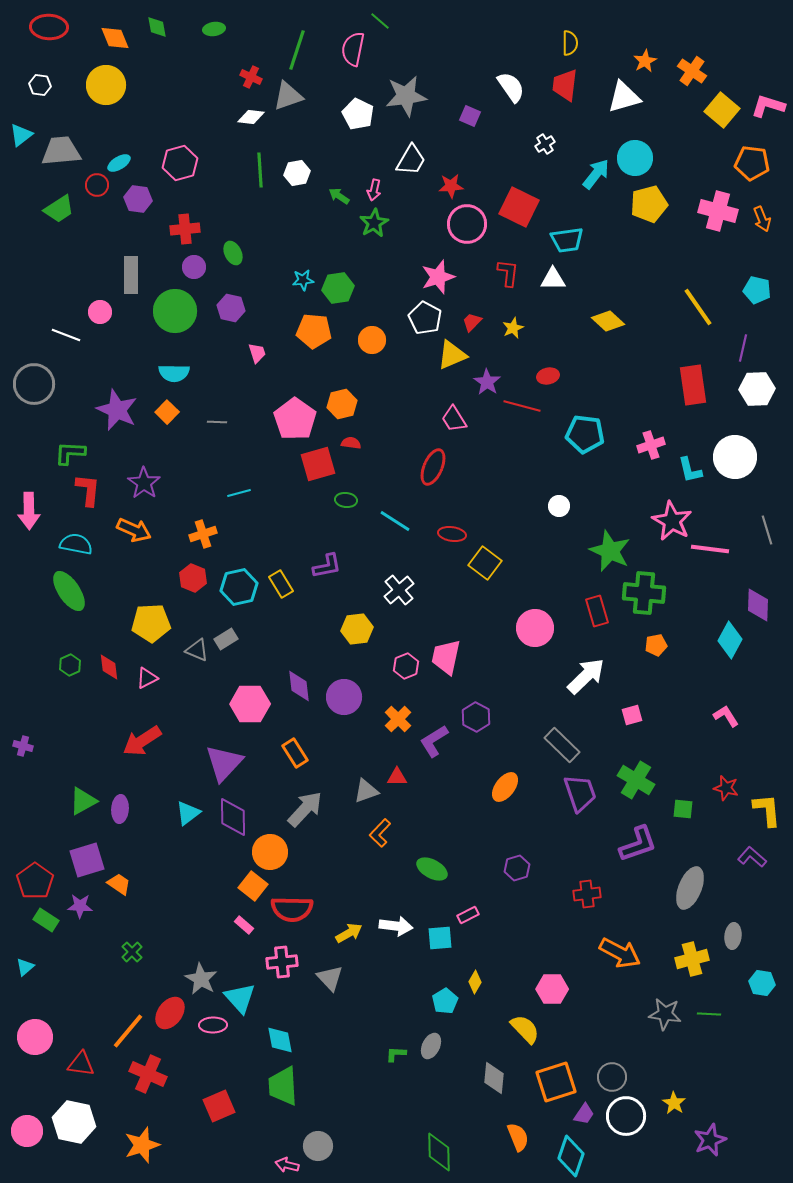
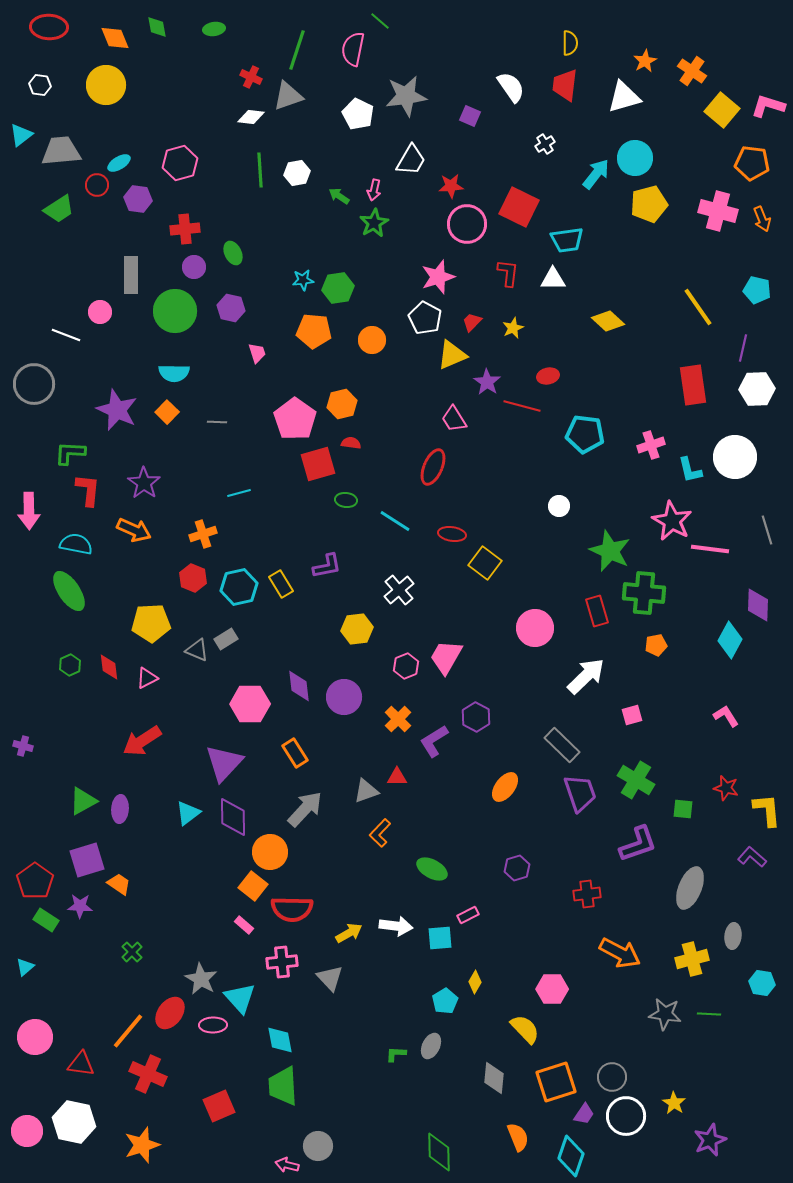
pink trapezoid at (446, 657): rotated 18 degrees clockwise
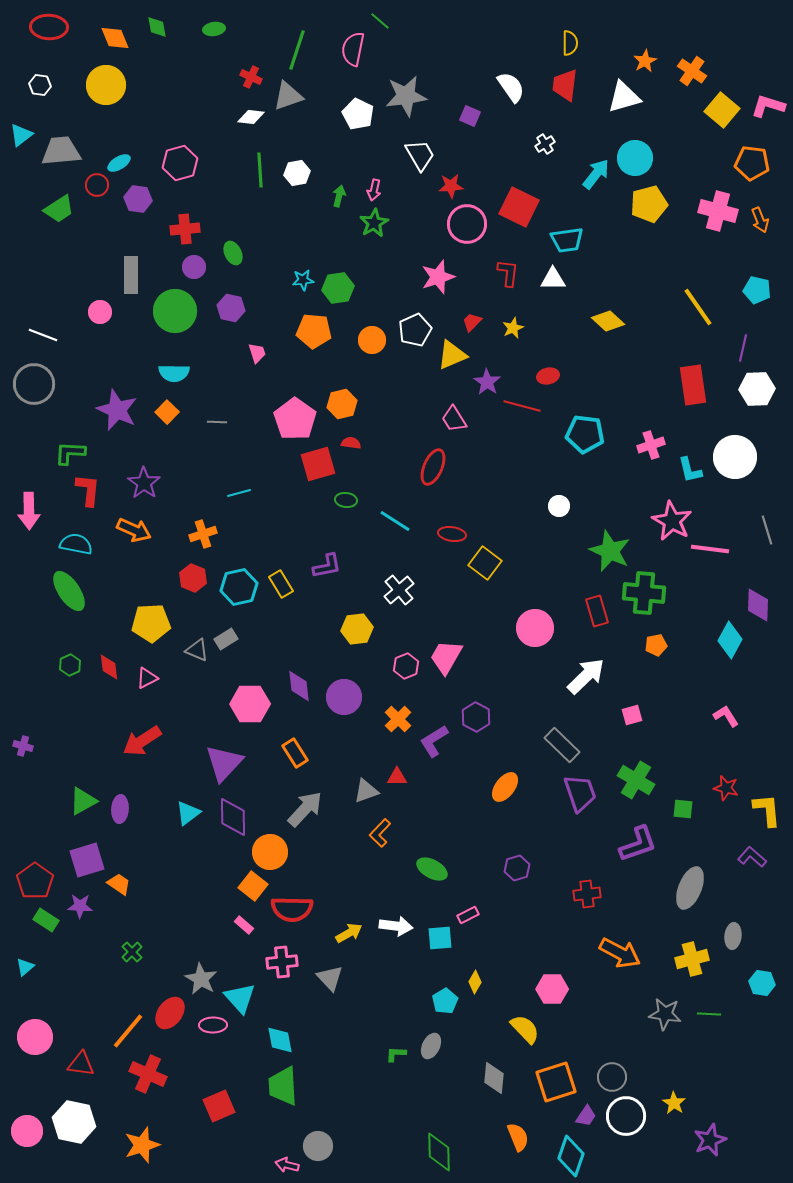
white trapezoid at (411, 160): moved 9 px right, 5 px up; rotated 60 degrees counterclockwise
green arrow at (339, 196): rotated 70 degrees clockwise
orange arrow at (762, 219): moved 2 px left, 1 px down
white pentagon at (425, 318): moved 10 px left, 12 px down; rotated 20 degrees clockwise
white line at (66, 335): moved 23 px left
purple trapezoid at (584, 1114): moved 2 px right, 2 px down
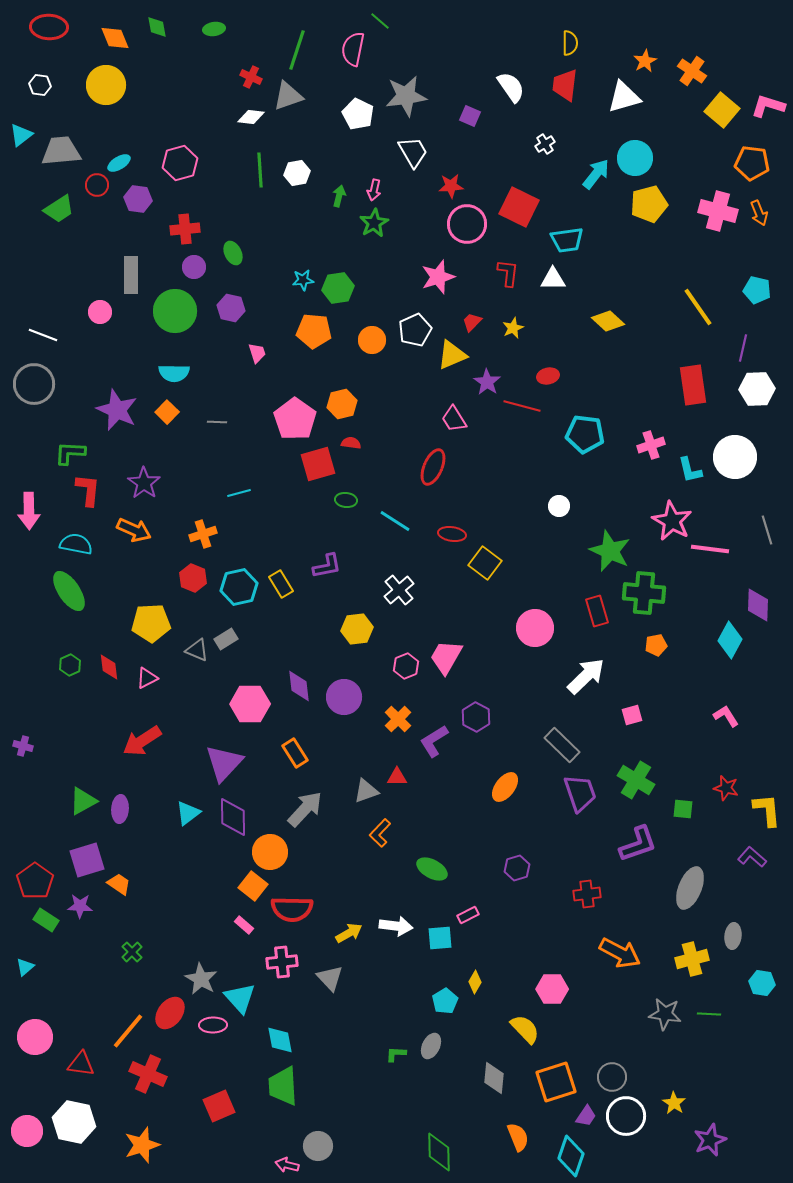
white trapezoid at (420, 155): moved 7 px left, 3 px up
orange arrow at (760, 220): moved 1 px left, 7 px up
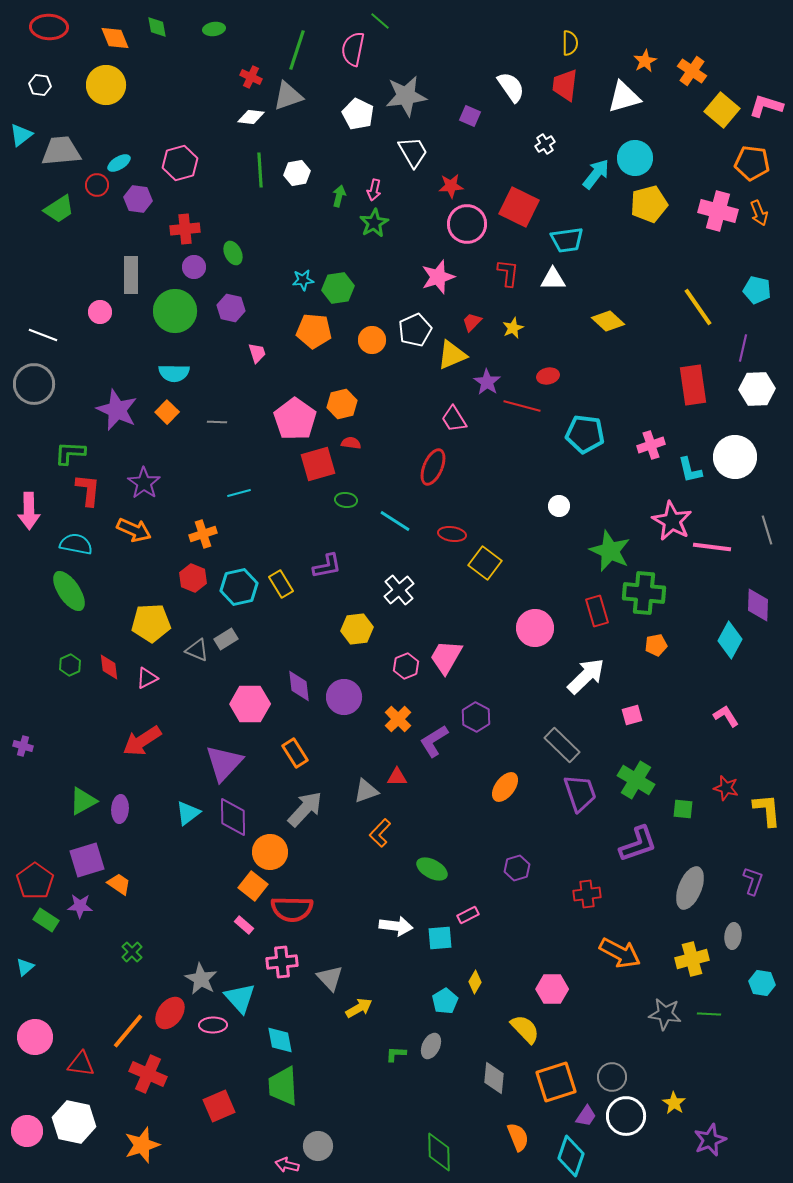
pink L-shape at (768, 106): moved 2 px left
pink line at (710, 549): moved 2 px right, 2 px up
purple L-shape at (752, 857): moved 1 px right, 24 px down; rotated 68 degrees clockwise
yellow arrow at (349, 933): moved 10 px right, 75 px down
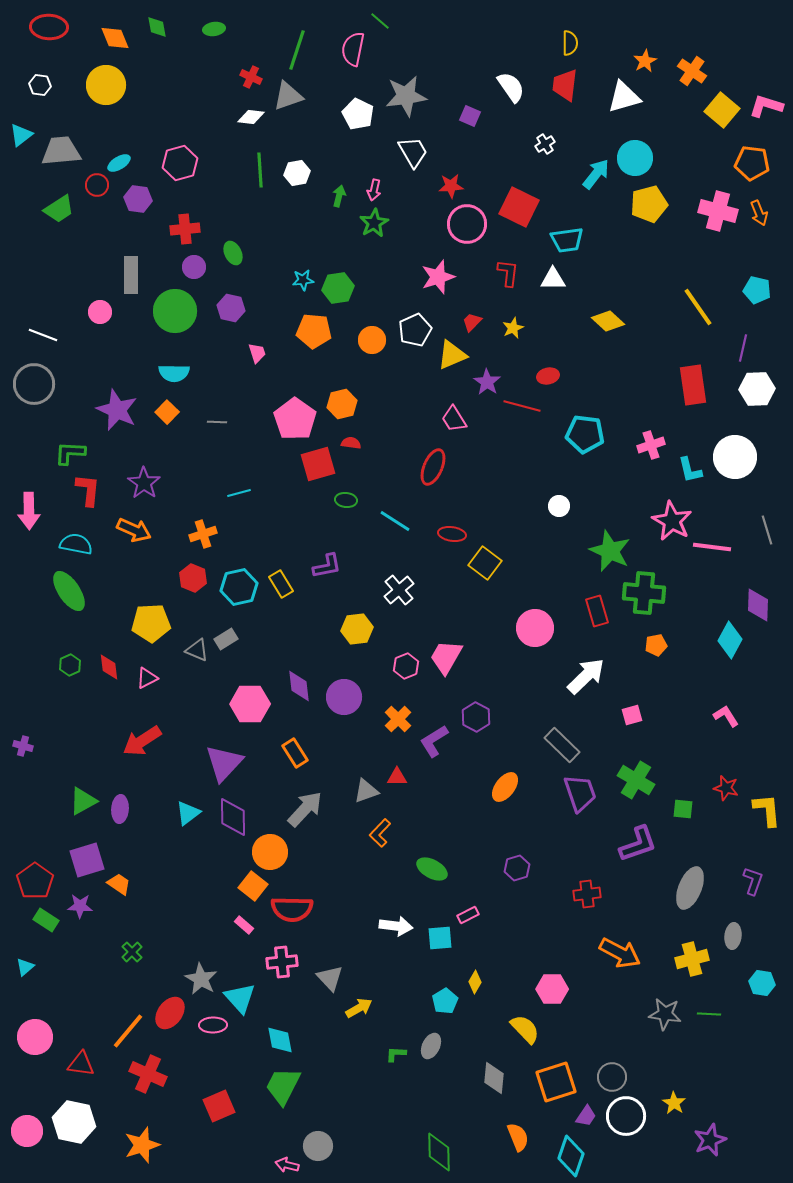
green trapezoid at (283, 1086): rotated 30 degrees clockwise
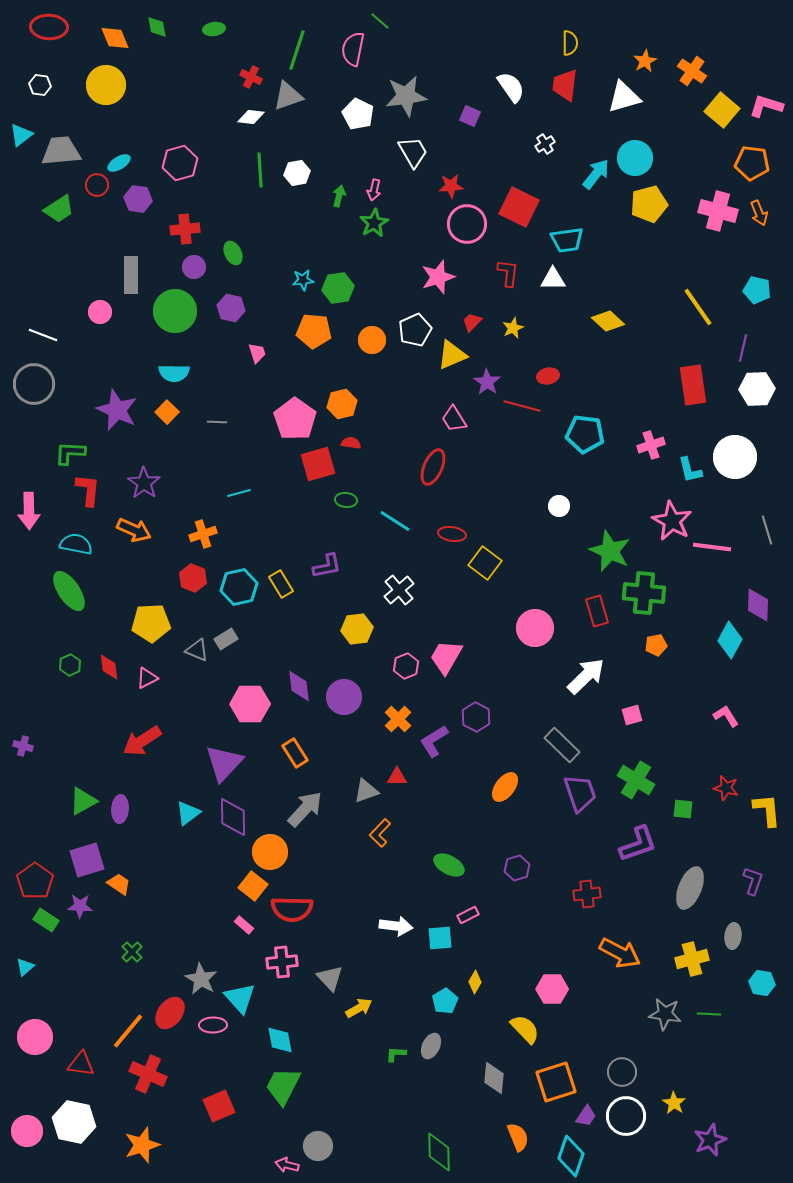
green ellipse at (432, 869): moved 17 px right, 4 px up
gray circle at (612, 1077): moved 10 px right, 5 px up
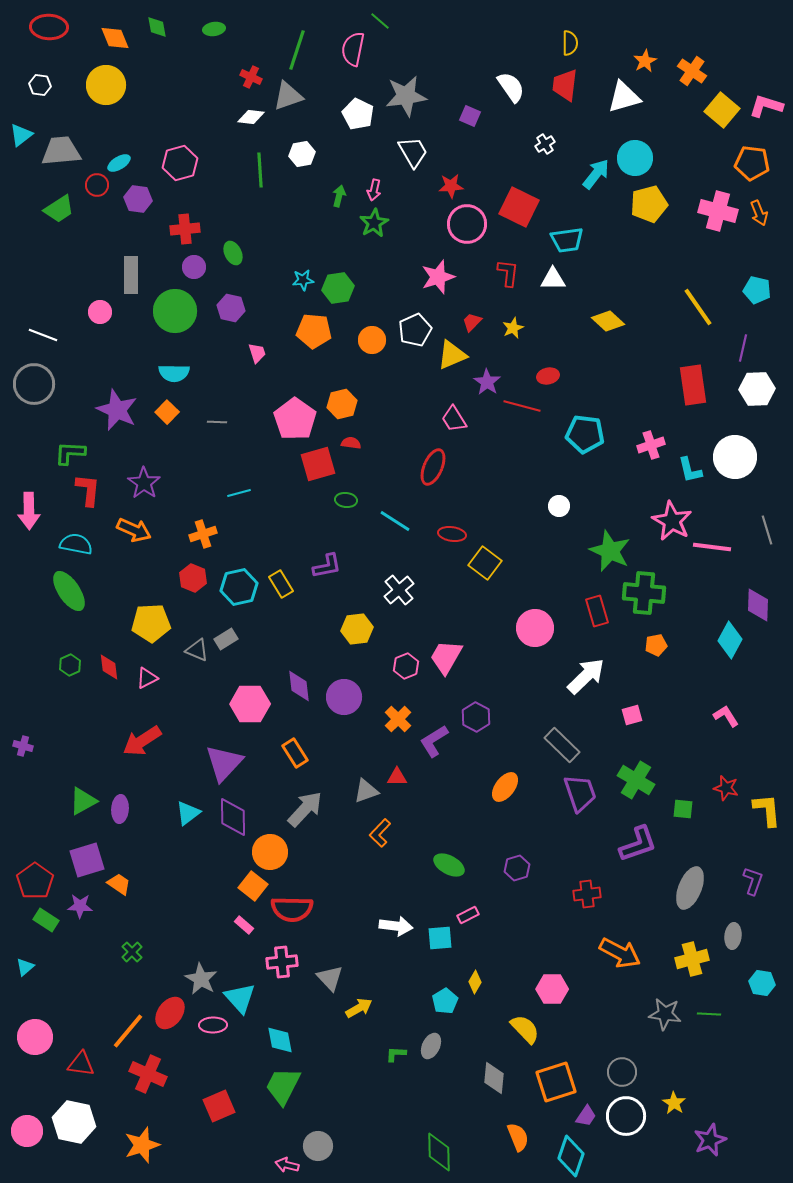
white hexagon at (297, 173): moved 5 px right, 19 px up
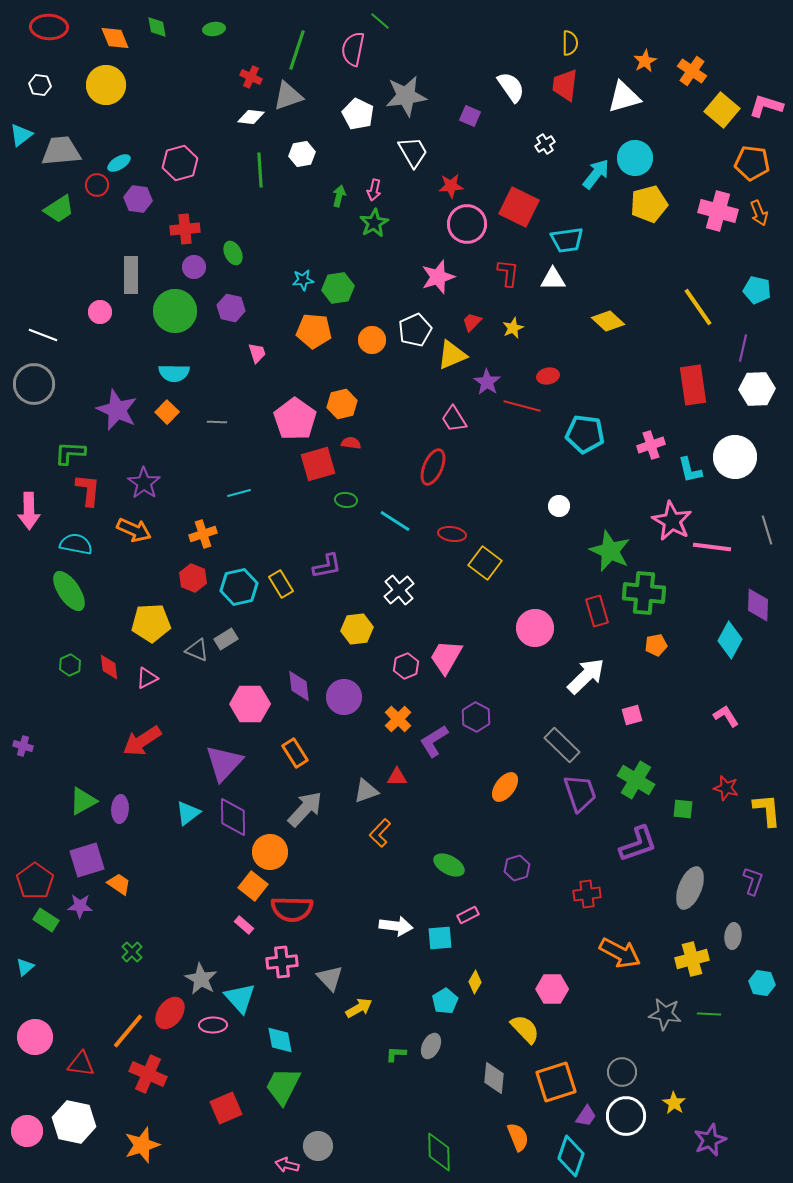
red square at (219, 1106): moved 7 px right, 2 px down
